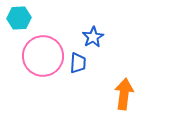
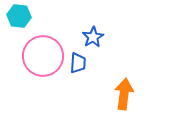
cyan hexagon: moved 2 px up; rotated 10 degrees clockwise
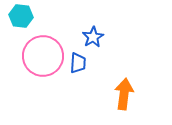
cyan hexagon: moved 2 px right
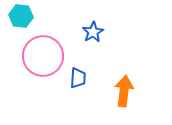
blue star: moved 5 px up
blue trapezoid: moved 15 px down
orange arrow: moved 3 px up
